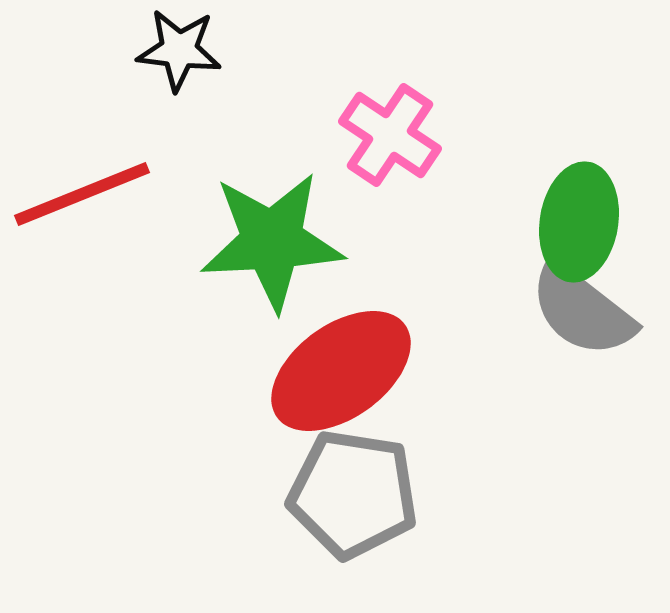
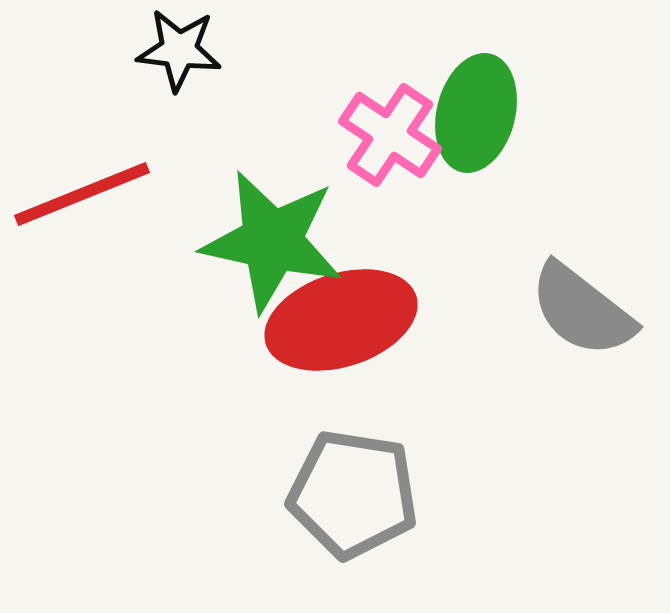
green ellipse: moved 103 px left, 109 px up; rotated 5 degrees clockwise
green star: rotated 15 degrees clockwise
red ellipse: moved 51 px up; rotated 18 degrees clockwise
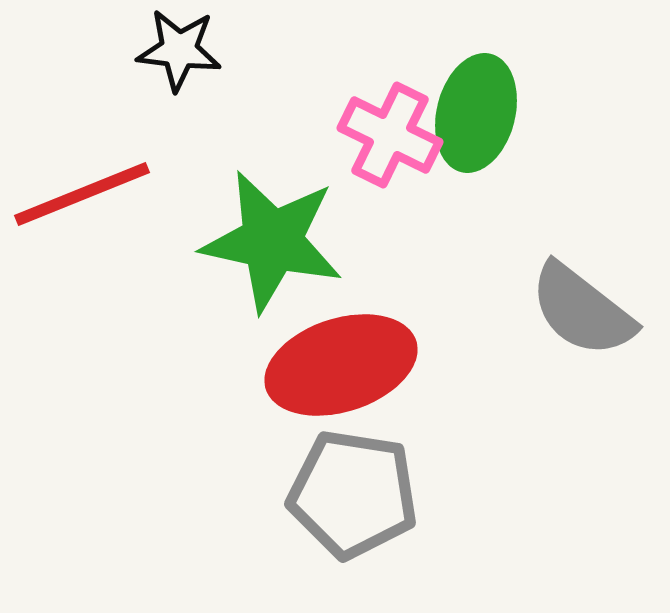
pink cross: rotated 8 degrees counterclockwise
red ellipse: moved 45 px down
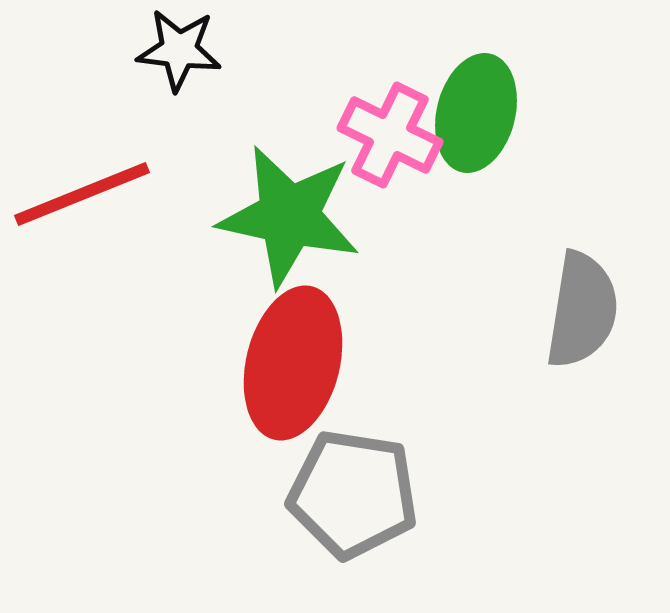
green star: moved 17 px right, 25 px up
gray semicircle: rotated 119 degrees counterclockwise
red ellipse: moved 48 px left, 2 px up; rotated 58 degrees counterclockwise
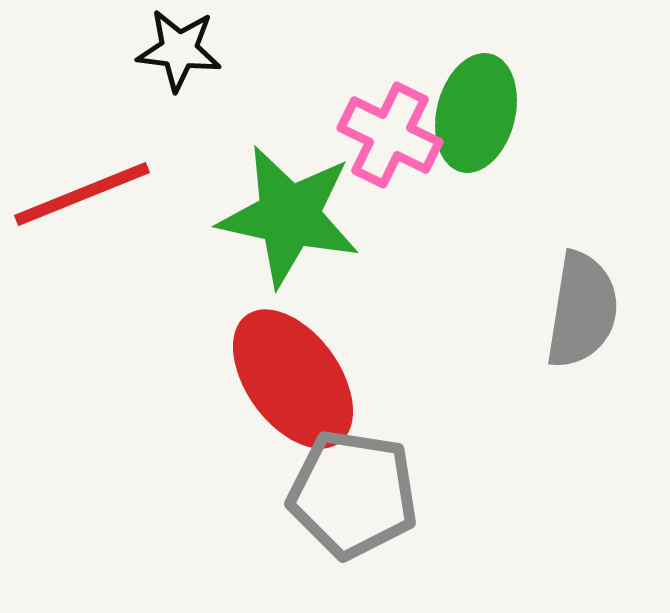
red ellipse: moved 16 px down; rotated 50 degrees counterclockwise
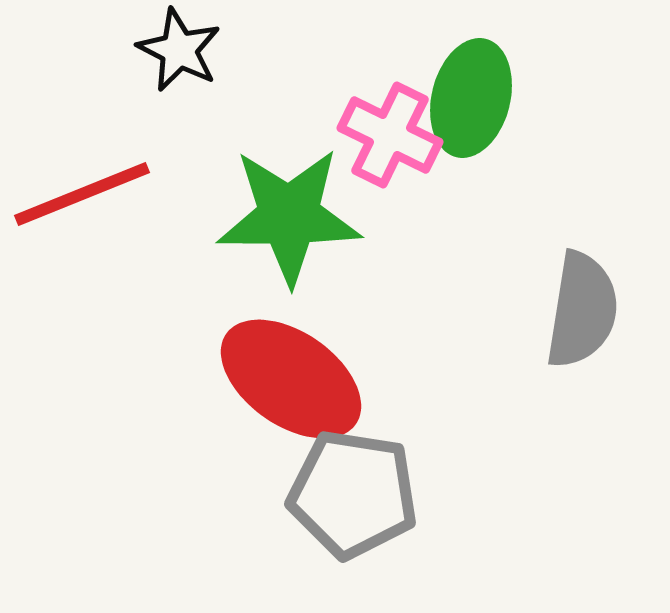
black star: rotated 20 degrees clockwise
green ellipse: moved 5 px left, 15 px up
green star: rotated 12 degrees counterclockwise
red ellipse: moved 2 px left; rotated 19 degrees counterclockwise
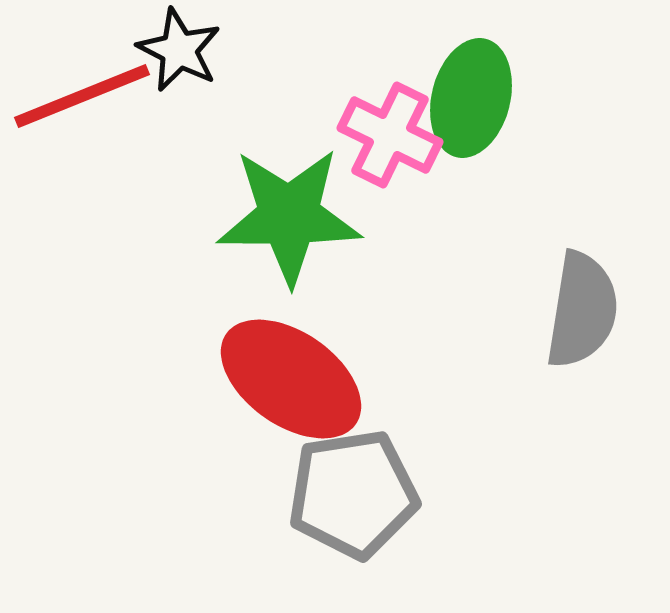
red line: moved 98 px up
gray pentagon: rotated 18 degrees counterclockwise
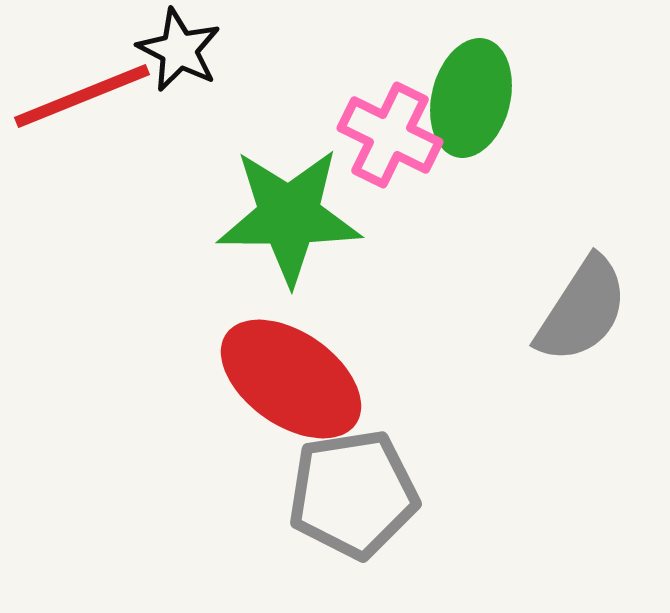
gray semicircle: rotated 24 degrees clockwise
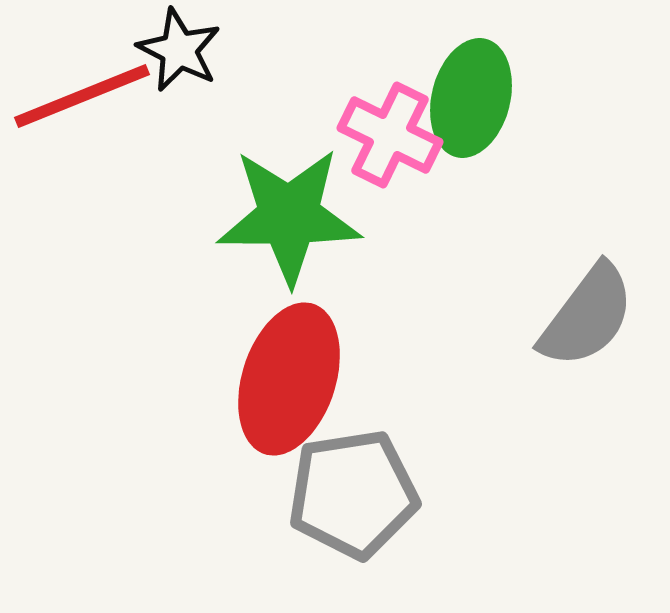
gray semicircle: moved 5 px right, 6 px down; rotated 4 degrees clockwise
red ellipse: moved 2 px left; rotated 73 degrees clockwise
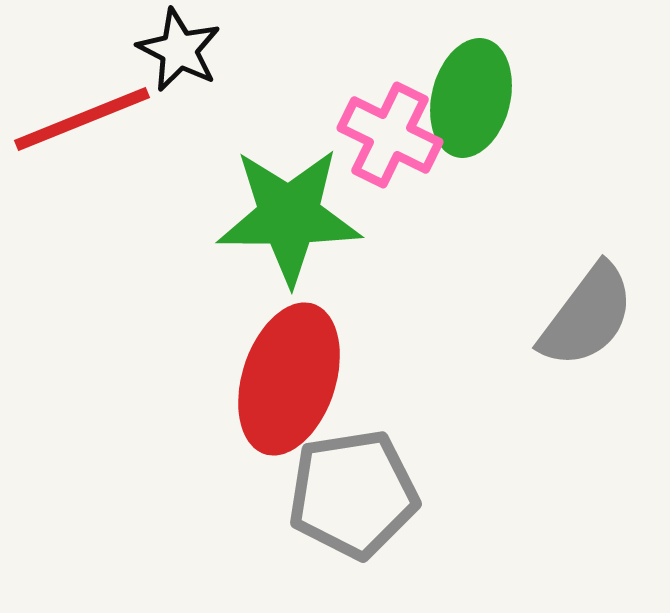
red line: moved 23 px down
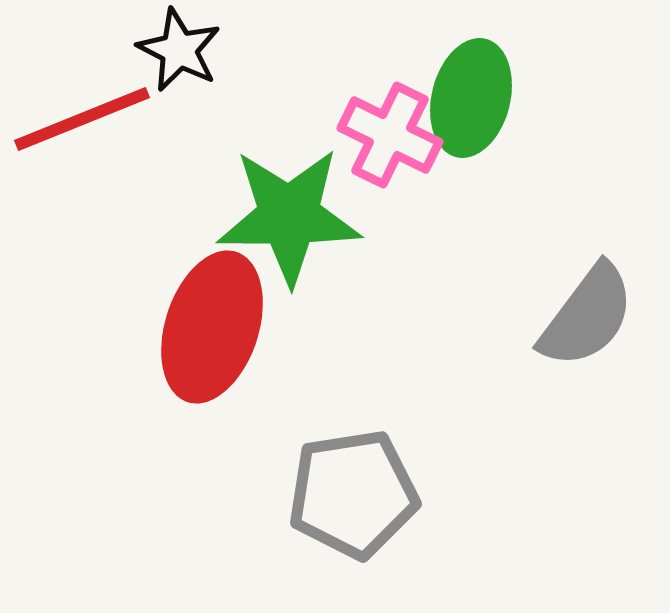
red ellipse: moved 77 px left, 52 px up
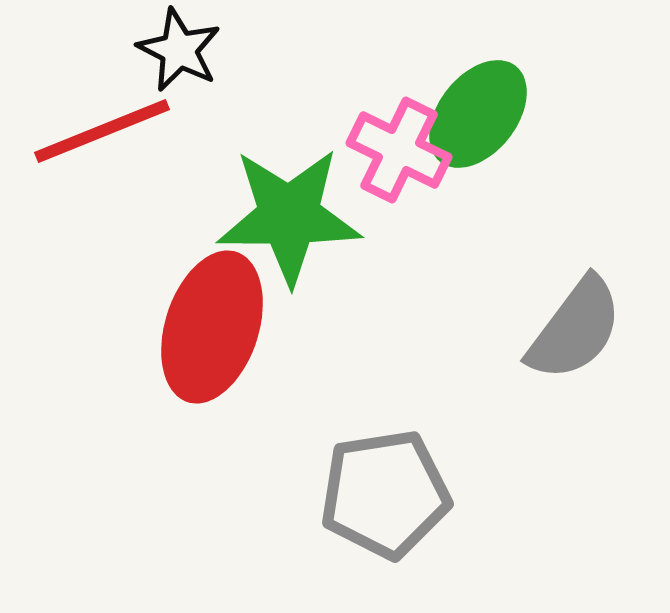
green ellipse: moved 7 px right, 16 px down; rotated 24 degrees clockwise
red line: moved 20 px right, 12 px down
pink cross: moved 9 px right, 15 px down
gray semicircle: moved 12 px left, 13 px down
gray pentagon: moved 32 px right
